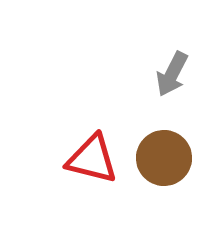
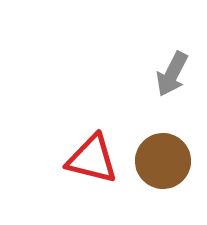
brown circle: moved 1 px left, 3 px down
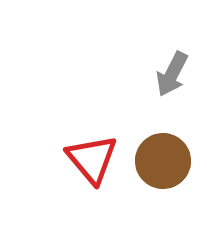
red triangle: rotated 36 degrees clockwise
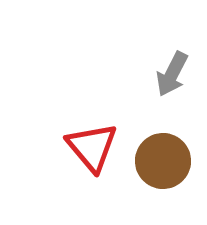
red triangle: moved 12 px up
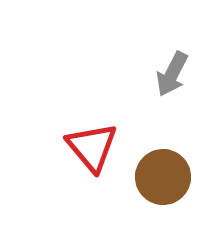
brown circle: moved 16 px down
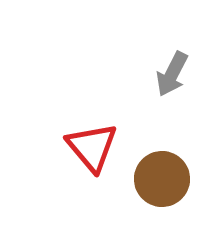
brown circle: moved 1 px left, 2 px down
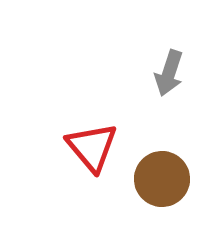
gray arrow: moved 3 px left, 1 px up; rotated 9 degrees counterclockwise
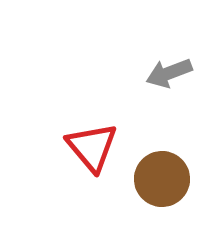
gray arrow: rotated 51 degrees clockwise
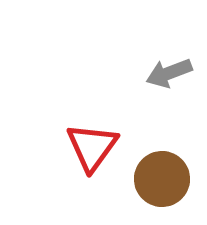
red triangle: rotated 16 degrees clockwise
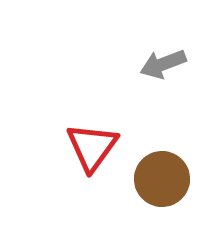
gray arrow: moved 6 px left, 9 px up
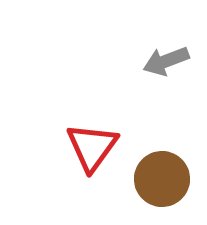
gray arrow: moved 3 px right, 3 px up
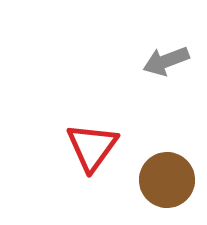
brown circle: moved 5 px right, 1 px down
